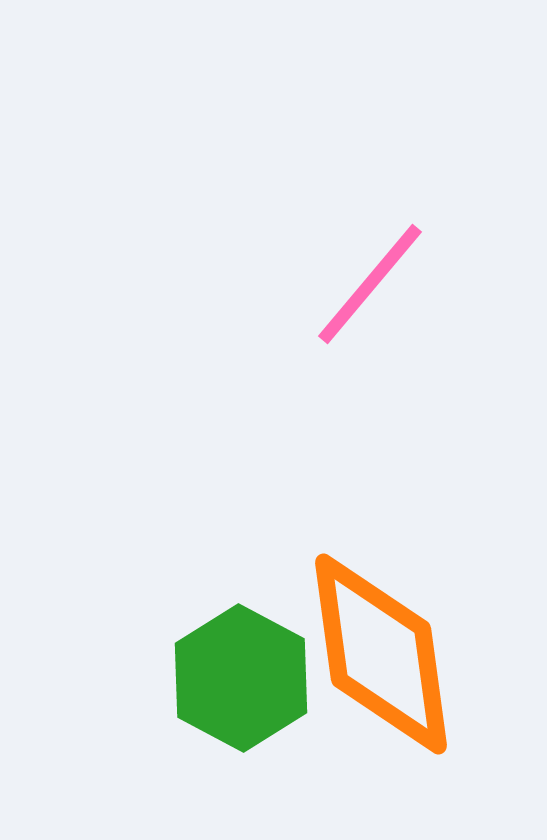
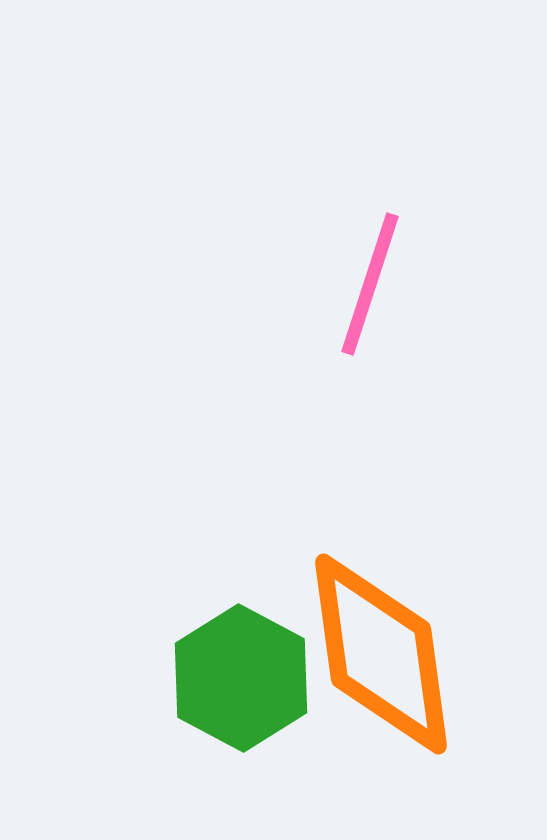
pink line: rotated 22 degrees counterclockwise
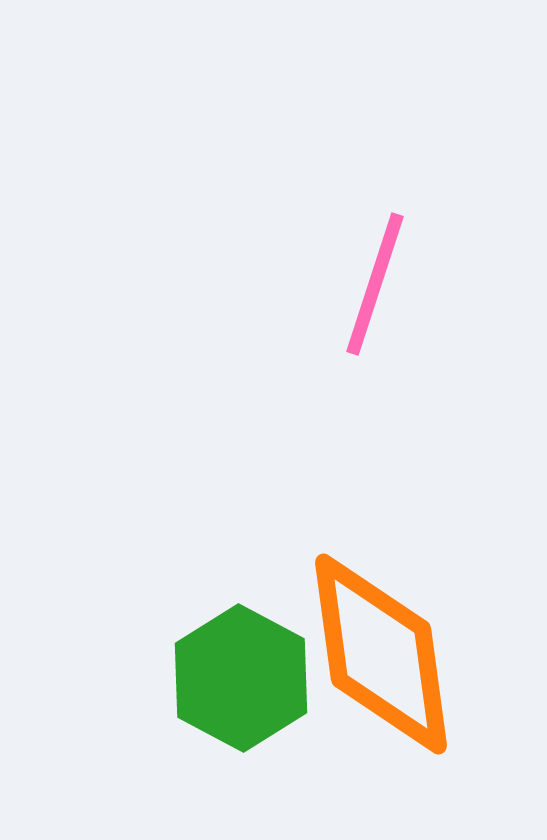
pink line: moved 5 px right
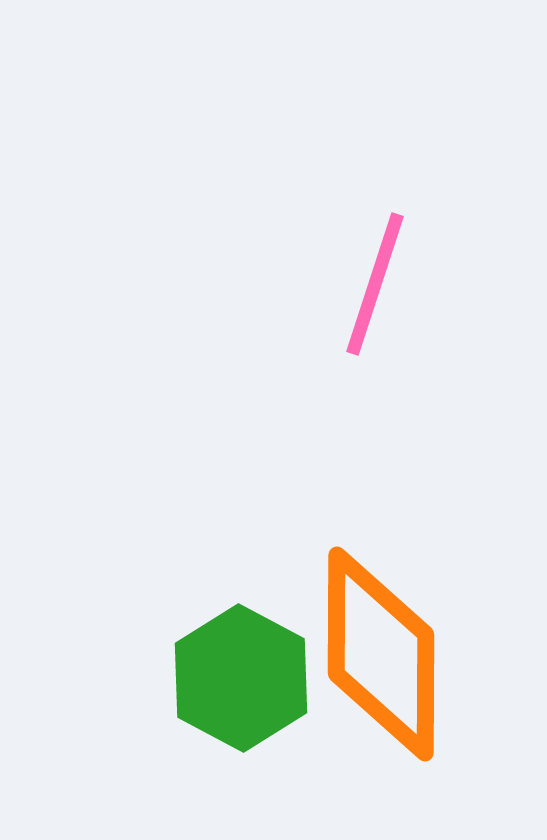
orange diamond: rotated 8 degrees clockwise
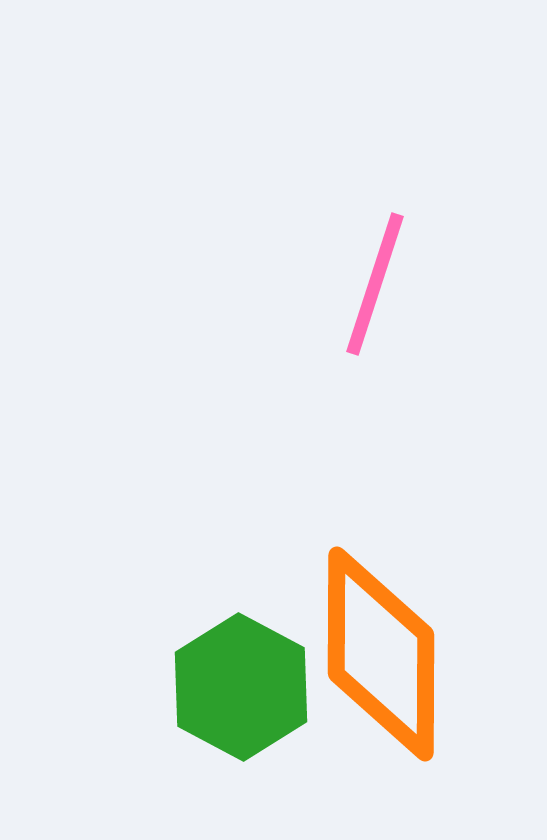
green hexagon: moved 9 px down
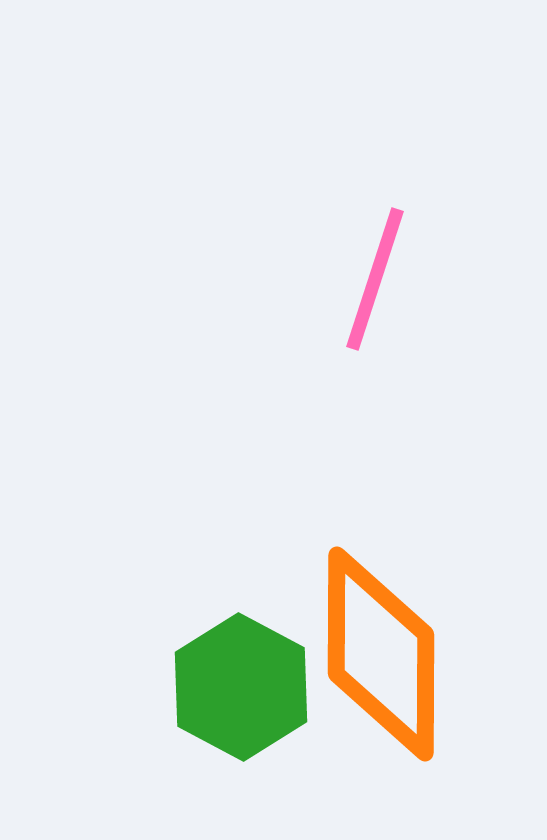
pink line: moved 5 px up
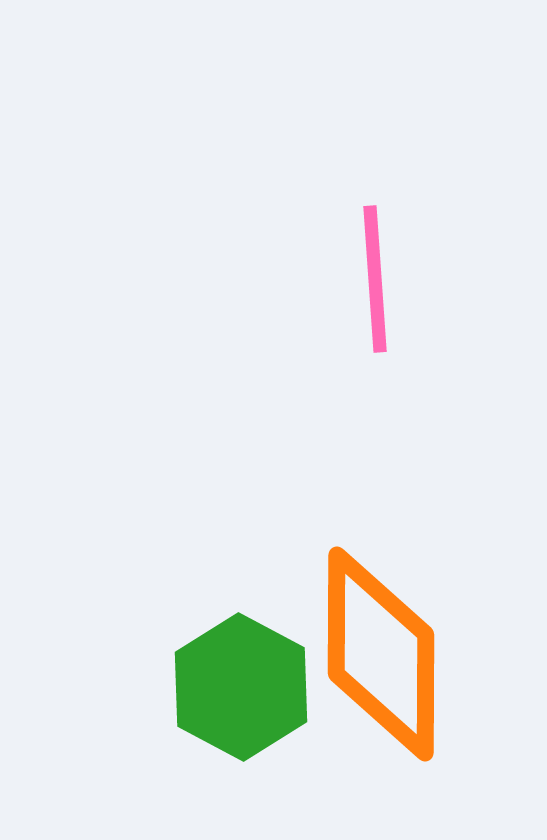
pink line: rotated 22 degrees counterclockwise
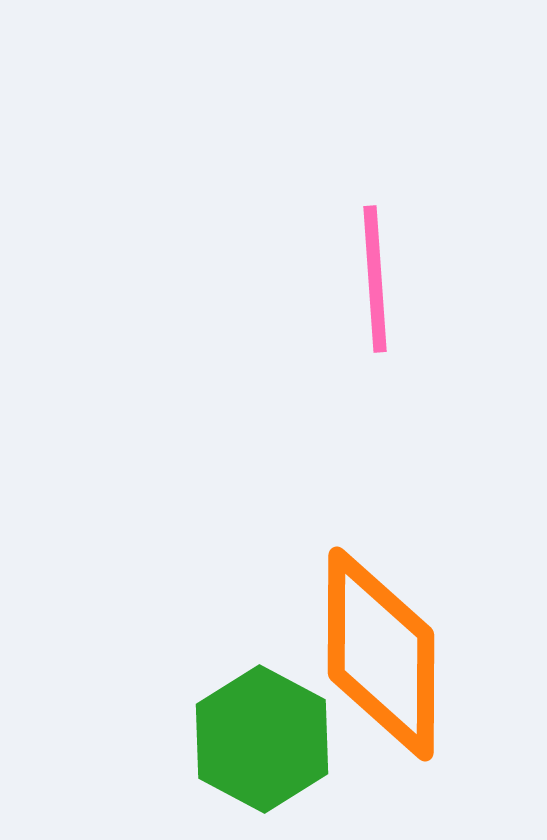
green hexagon: moved 21 px right, 52 px down
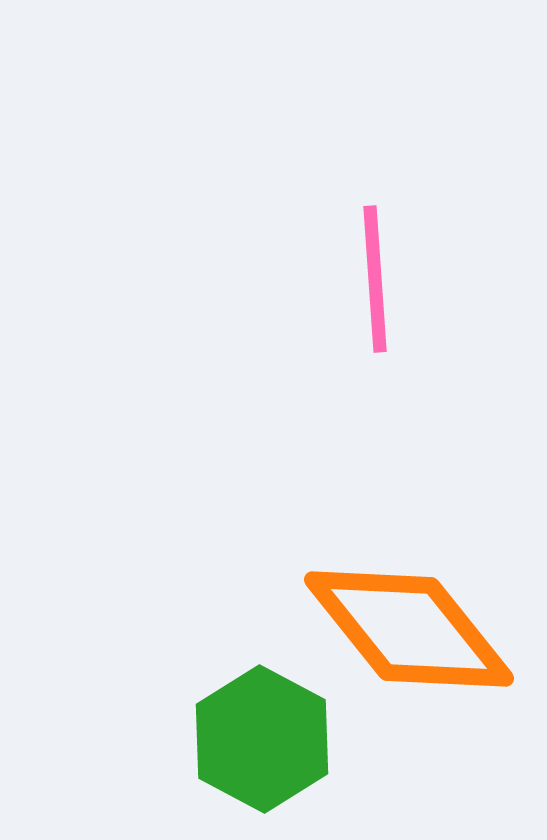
orange diamond: moved 28 px right, 25 px up; rotated 39 degrees counterclockwise
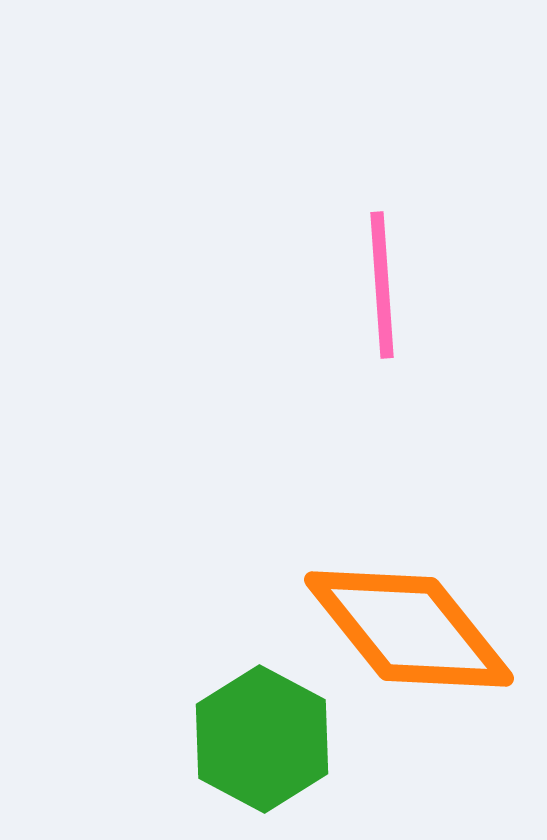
pink line: moved 7 px right, 6 px down
